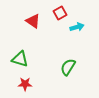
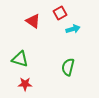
cyan arrow: moved 4 px left, 2 px down
green semicircle: rotated 18 degrees counterclockwise
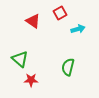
cyan arrow: moved 5 px right
green triangle: rotated 24 degrees clockwise
red star: moved 6 px right, 4 px up
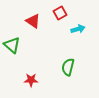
green triangle: moved 8 px left, 14 px up
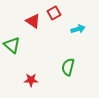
red square: moved 6 px left
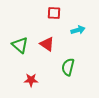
red square: rotated 32 degrees clockwise
red triangle: moved 14 px right, 23 px down
cyan arrow: moved 1 px down
green triangle: moved 8 px right
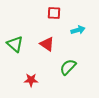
green triangle: moved 5 px left, 1 px up
green semicircle: rotated 30 degrees clockwise
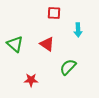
cyan arrow: rotated 104 degrees clockwise
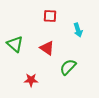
red square: moved 4 px left, 3 px down
cyan arrow: rotated 16 degrees counterclockwise
red triangle: moved 4 px down
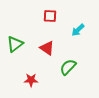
cyan arrow: rotated 64 degrees clockwise
green triangle: rotated 42 degrees clockwise
